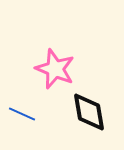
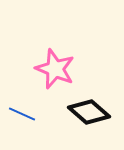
black diamond: rotated 39 degrees counterclockwise
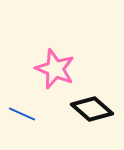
black diamond: moved 3 px right, 3 px up
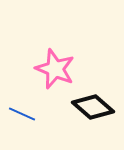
black diamond: moved 1 px right, 2 px up
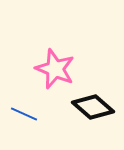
blue line: moved 2 px right
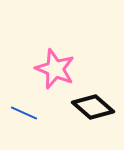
blue line: moved 1 px up
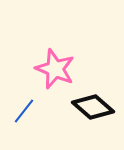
blue line: moved 2 px up; rotated 76 degrees counterclockwise
